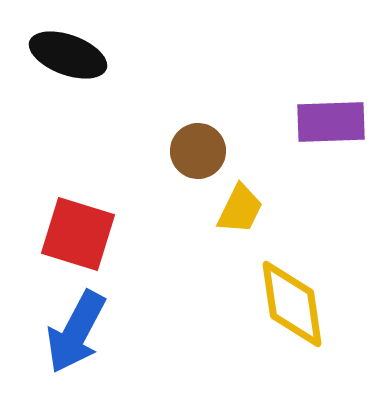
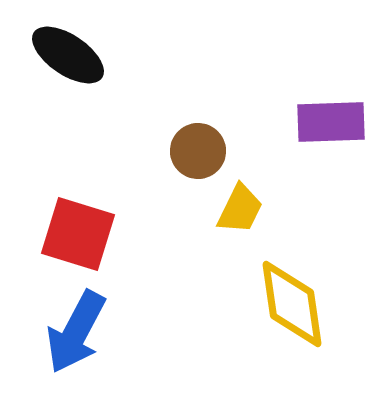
black ellipse: rotated 14 degrees clockwise
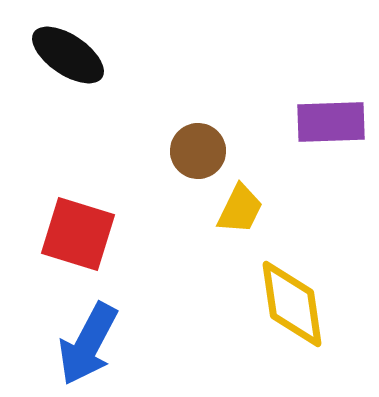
blue arrow: moved 12 px right, 12 px down
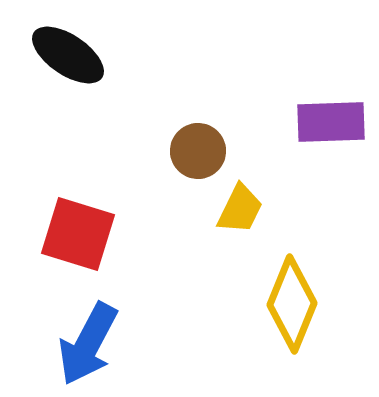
yellow diamond: rotated 30 degrees clockwise
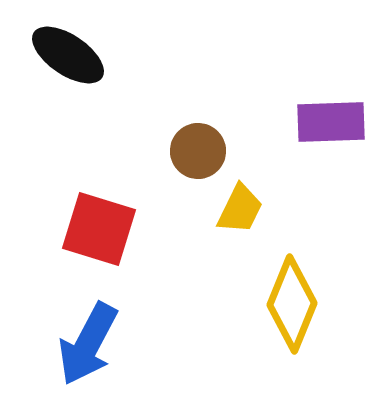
red square: moved 21 px right, 5 px up
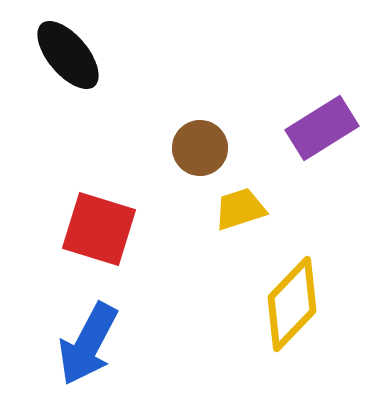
black ellipse: rotated 16 degrees clockwise
purple rectangle: moved 9 px left, 6 px down; rotated 30 degrees counterclockwise
brown circle: moved 2 px right, 3 px up
yellow trapezoid: rotated 134 degrees counterclockwise
yellow diamond: rotated 22 degrees clockwise
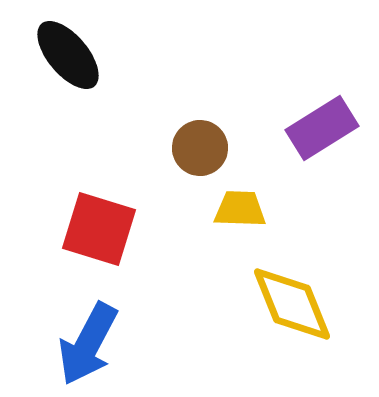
yellow trapezoid: rotated 20 degrees clockwise
yellow diamond: rotated 66 degrees counterclockwise
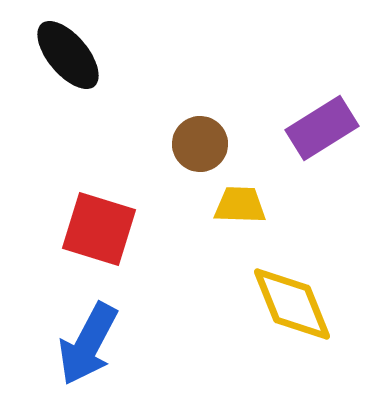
brown circle: moved 4 px up
yellow trapezoid: moved 4 px up
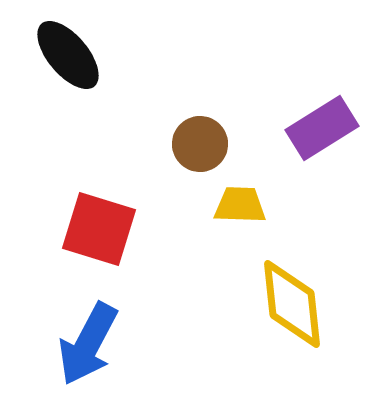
yellow diamond: rotated 16 degrees clockwise
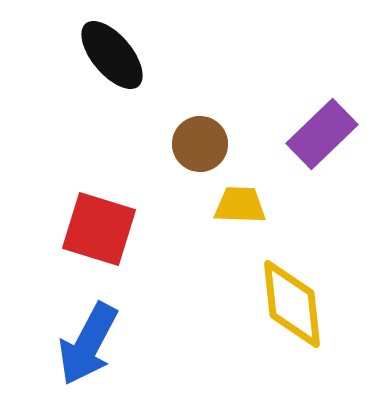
black ellipse: moved 44 px right
purple rectangle: moved 6 px down; rotated 12 degrees counterclockwise
